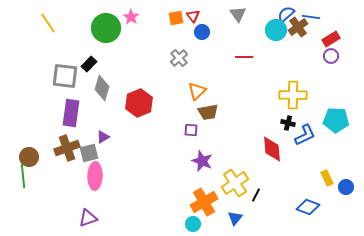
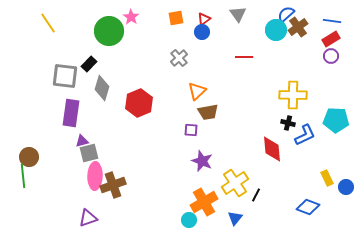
red triangle at (193, 16): moved 11 px right, 3 px down; rotated 32 degrees clockwise
blue line at (311, 17): moved 21 px right, 4 px down
green circle at (106, 28): moved 3 px right, 3 px down
purple triangle at (103, 137): moved 21 px left, 4 px down; rotated 16 degrees clockwise
brown cross at (67, 148): moved 46 px right, 37 px down
cyan circle at (193, 224): moved 4 px left, 4 px up
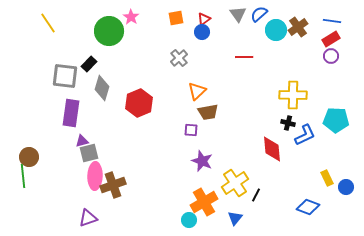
blue semicircle at (286, 14): moved 27 px left
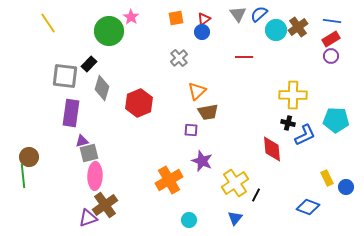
brown cross at (113, 185): moved 8 px left, 20 px down; rotated 15 degrees counterclockwise
orange cross at (204, 202): moved 35 px left, 22 px up
